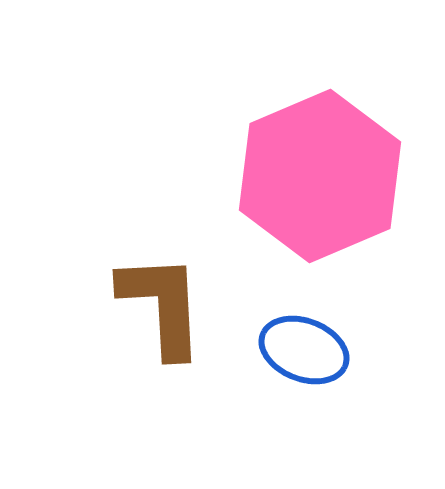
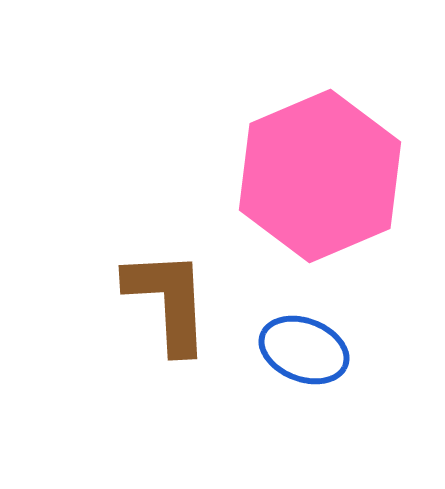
brown L-shape: moved 6 px right, 4 px up
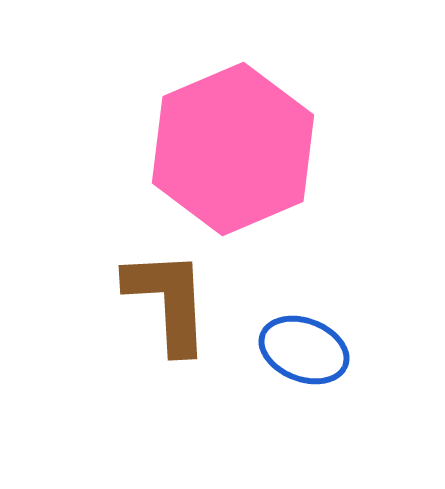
pink hexagon: moved 87 px left, 27 px up
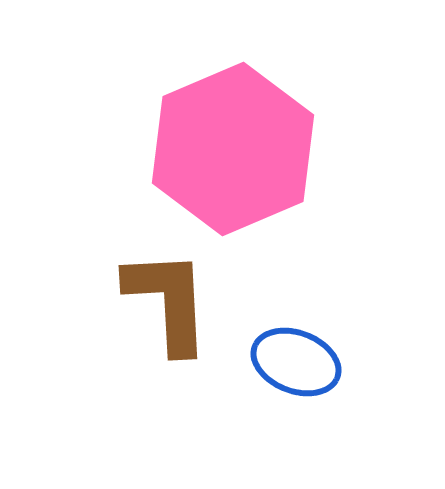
blue ellipse: moved 8 px left, 12 px down
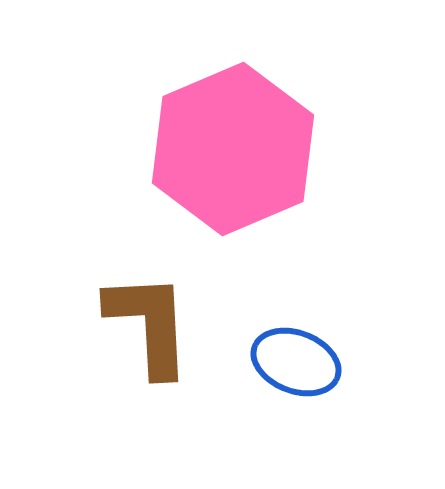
brown L-shape: moved 19 px left, 23 px down
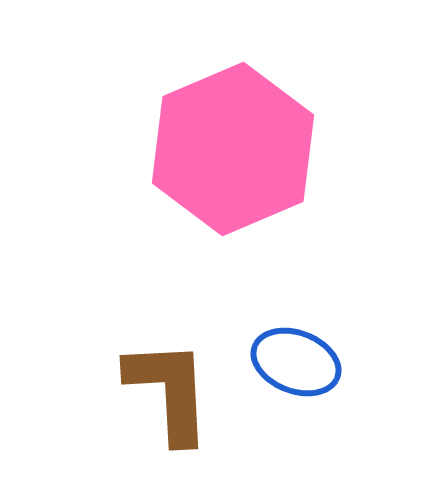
brown L-shape: moved 20 px right, 67 px down
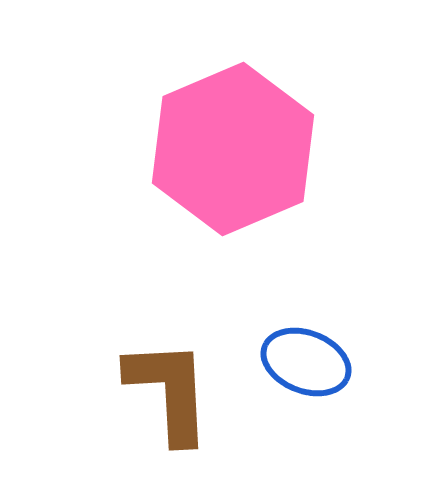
blue ellipse: moved 10 px right
